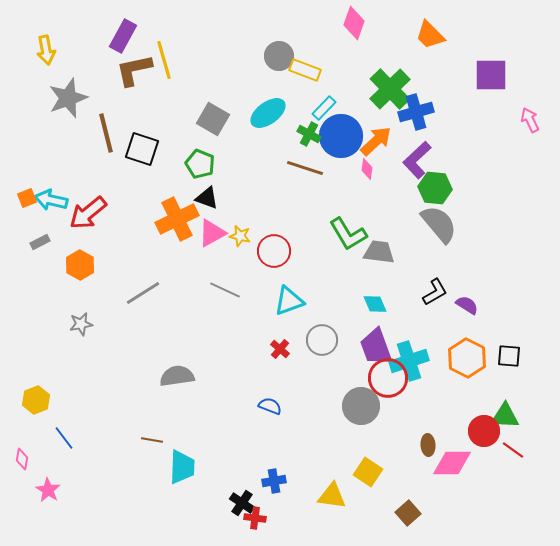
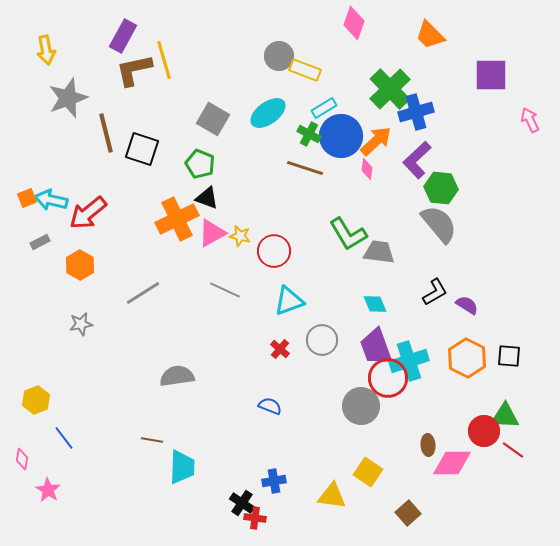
cyan rectangle at (324, 108): rotated 15 degrees clockwise
green hexagon at (435, 188): moved 6 px right
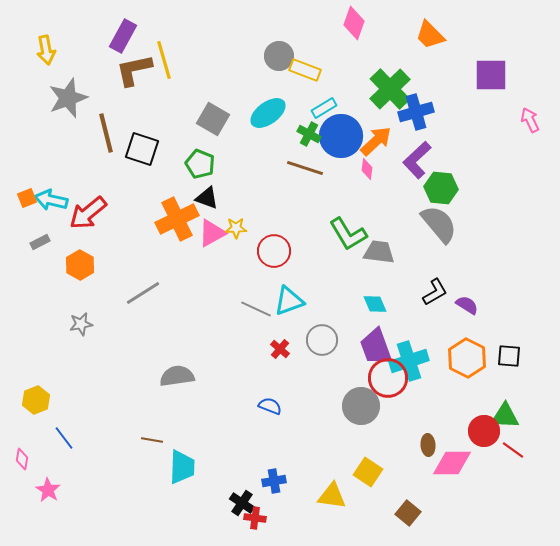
yellow star at (240, 236): moved 4 px left, 8 px up; rotated 15 degrees counterclockwise
gray line at (225, 290): moved 31 px right, 19 px down
brown square at (408, 513): rotated 10 degrees counterclockwise
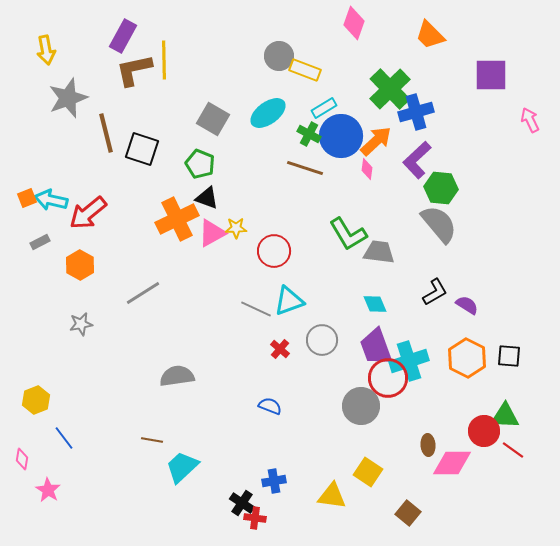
yellow line at (164, 60): rotated 15 degrees clockwise
cyan trapezoid at (182, 467): rotated 135 degrees counterclockwise
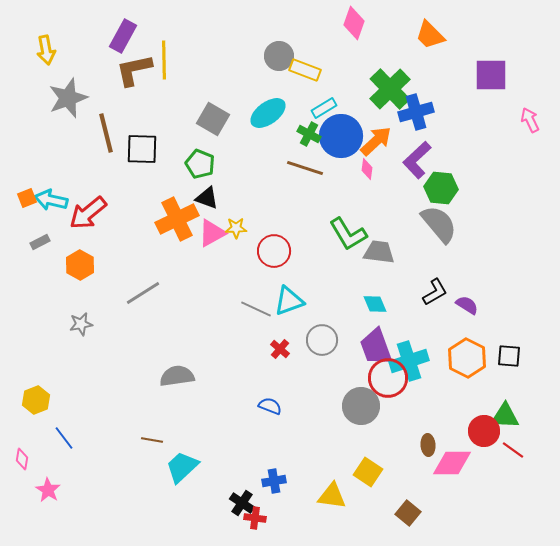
black square at (142, 149): rotated 16 degrees counterclockwise
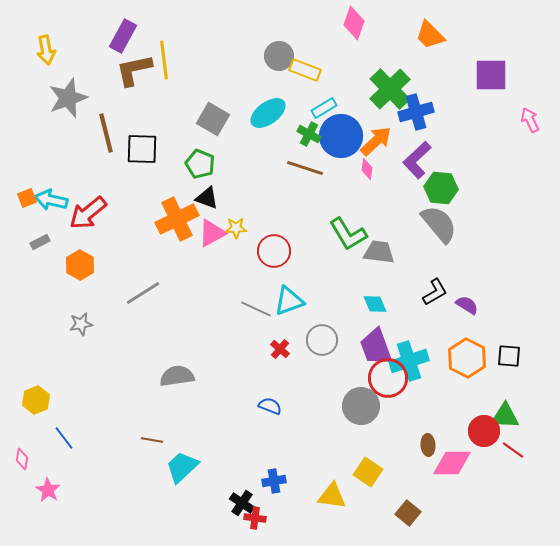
yellow line at (164, 60): rotated 6 degrees counterclockwise
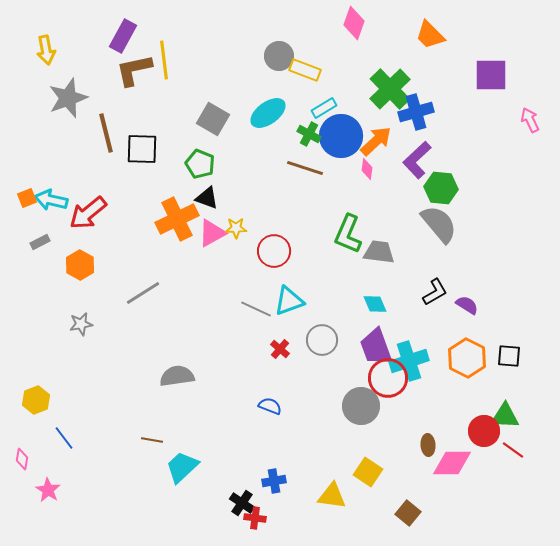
green L-shape at (348, 234): rotated 54 degrees clockwise
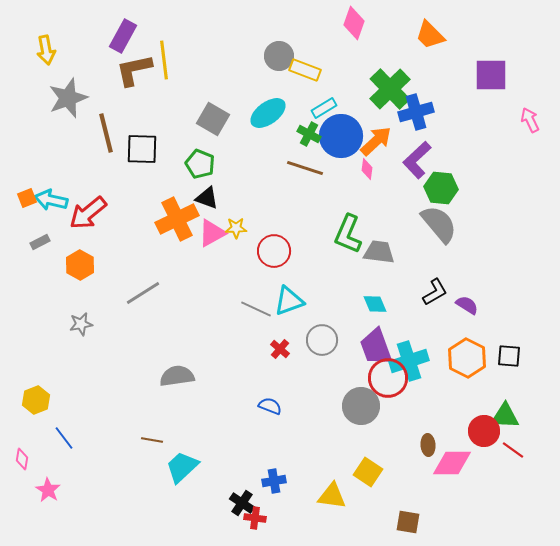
brown square at (408, 513): moved 9 px down; rotated 30 degrees counterclockwise
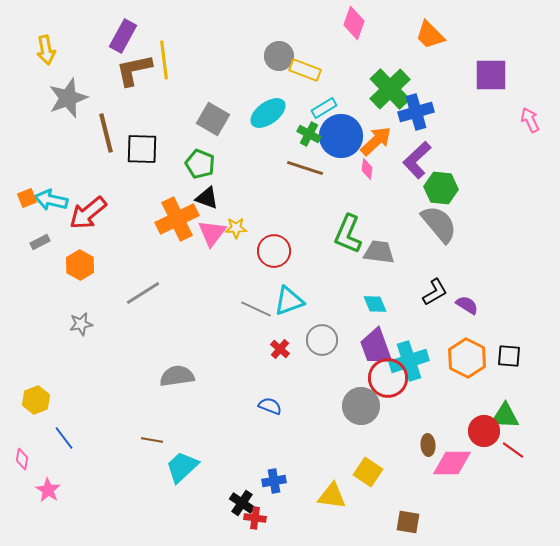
pink triangle at (212, 233): rotated 24 degrees counterclockwise
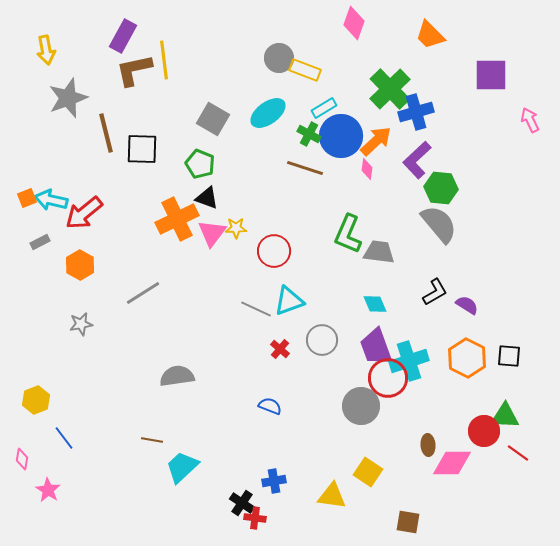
gray circle at (279, 56): moved 2 px down
red arrow at (88, 213): moved 4 px left
red line at (513, 450): moved 5 px right, 3 px down
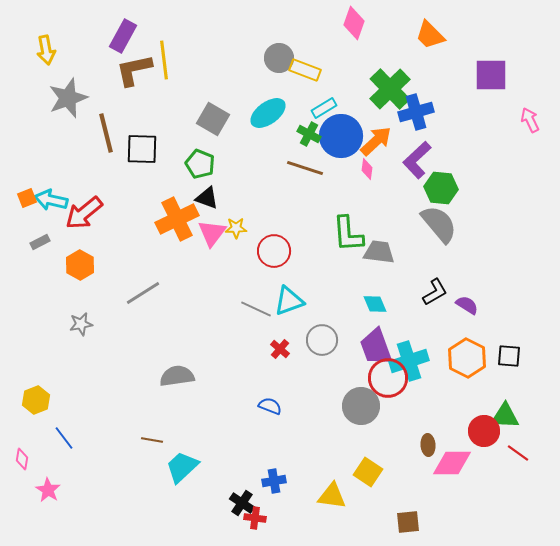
green L-shape at (348, 234): rotated 27 degrees counterclockwise
brown square at (408, 522): rotated 15 degrees counterclockwise
